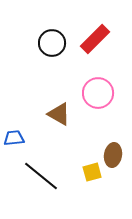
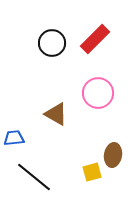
brown triangle: moved 3 px left
black line: moved 7 px left, 1 px down
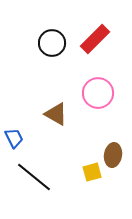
blue trapezoid: rotated 70 degrees clockwise
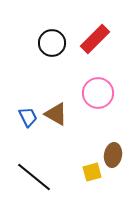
blue trapezoid: moved 14 px right, 21 px up
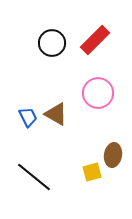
red rectangle: moved 1 px down
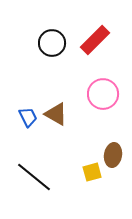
pink circle: moved 5 px right, 1 px down
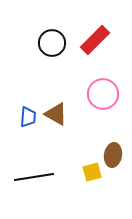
blue trapezoid: rotated 30 degrees clockwise
black line: rotated 48 degrees counterclockwise
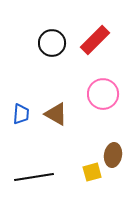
blue trapezoid: moved 7 px left, 3 px up
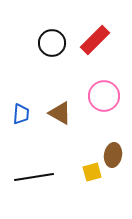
pink circle: moved 1 px right, 2 px down
brown triangle: moved 4 px right, 1 px up
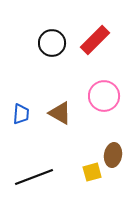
black line: rotated 12 degrees counterclockwise
